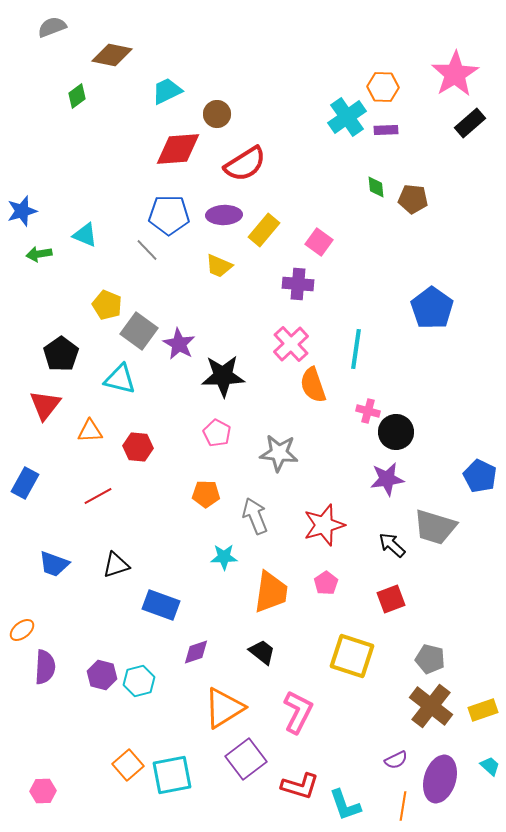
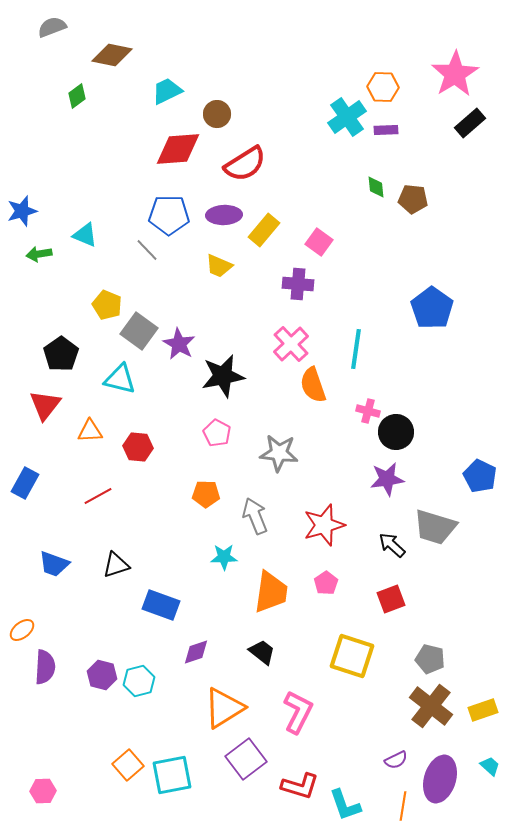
black star at (223, 376): rotated 9 degrees counterclockwise
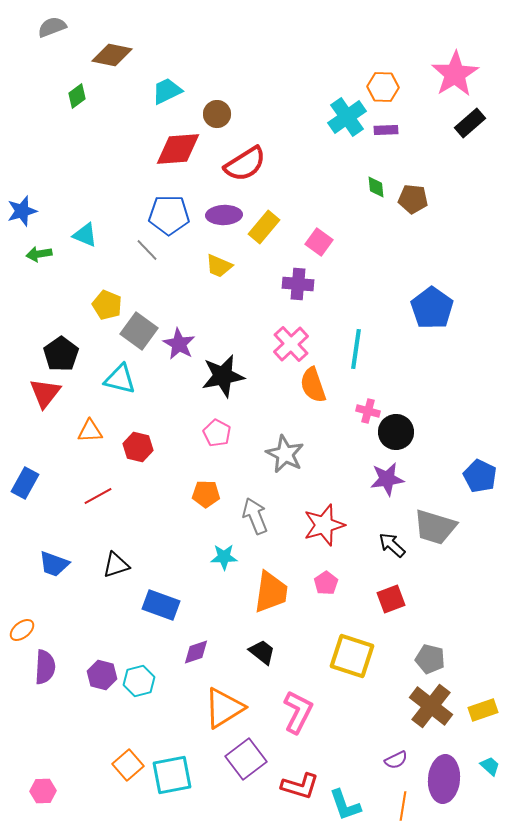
yellow rectangle at (264, 230): moved 3 px up
red triangle at (45, 405): moved 12 px up
red hexagon at (138, 447): rotated 8 degrees clockwise
gray star at (279, 453): moved 6 px right, 1 px down; rotated 21 degrees clockwise
purple ellipse at (440, 779): moved 4 px right; rotated 12 degrees counterclockwise
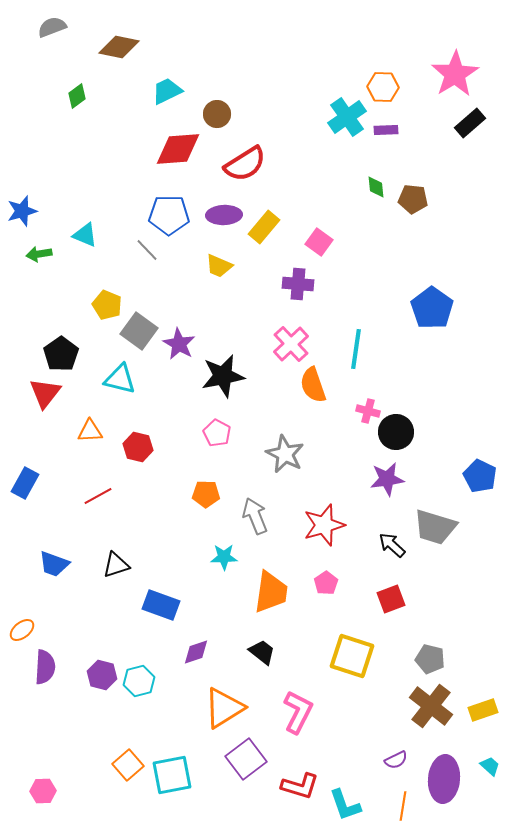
brown diamond at (112, 55): moved 7 px right, 8 px up
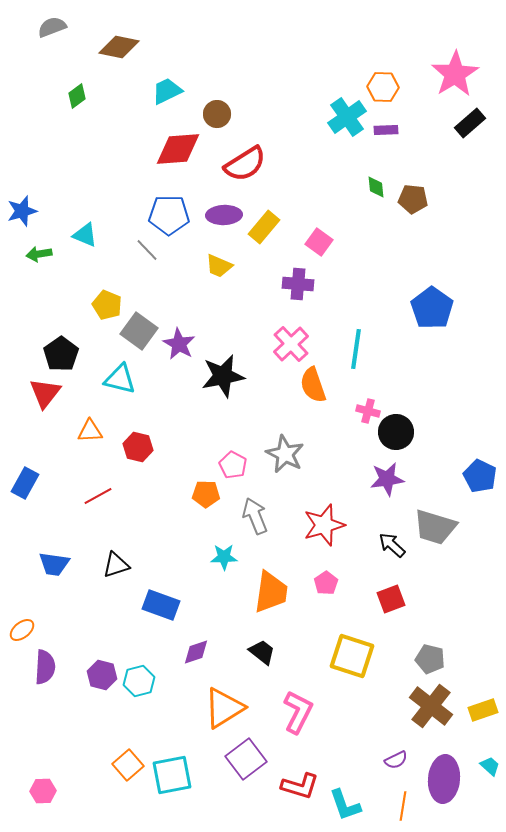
pink pentagon at (217, 433): moved 16 px right, 32 px down
blue trapezoid at (54, 564): rotated 12 degrees counterclockwise
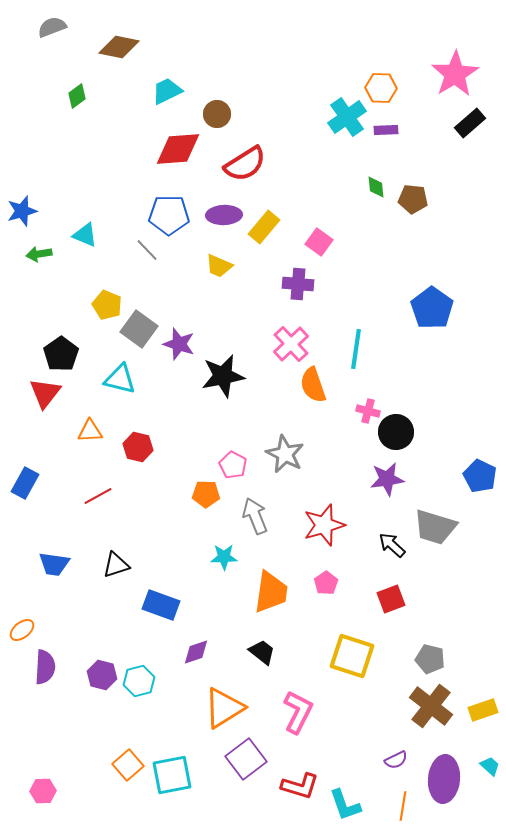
orange hexagon at (383, 87): moved 2 px left, 1 px down
gray square at (139, 331): moved 2 px up
purple star at (179, 344): rotated 12 degrees counterclockwise
